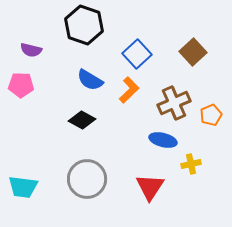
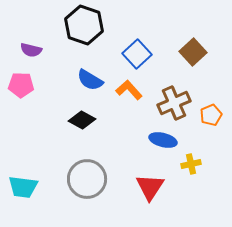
orange L-shape: rotated 88 degrees counterclockwise
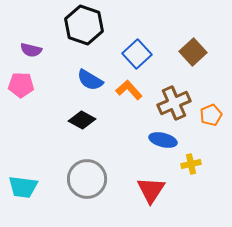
red triangle: moved 1 px right, 3 px down
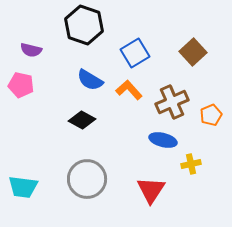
blue square: moved 2 px left, 1 px up; rotated 12 degrees clockwise
pink pentagon: rotated 10 degrees clockwise
brown cross: moved 2 px left, 1 px up
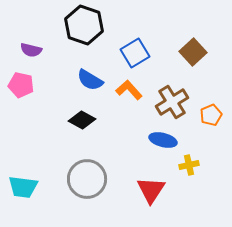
brown cross: rotated 8 degrees counterclockwise
yellow cross: moved 2 px left, 1 px down
